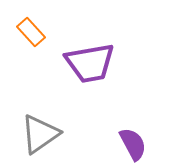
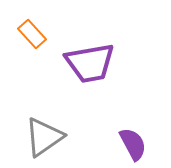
orange rectangle: moved 1 px right, 2 px down
gray triangle: moved 4 px right, 3 px down
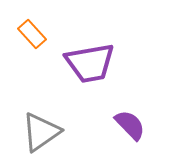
gray triangle: moved 3 px left, 5 px up
purple semicircle: moved 3 px left, 19 px up; rotated 16 degrees counterclockwise
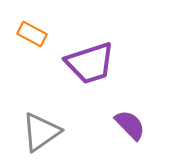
orange rectangle: rotated 20 degrees counterclockwise
purple trapezoid: rotated 8 degrees counterclockwise
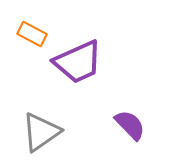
purple trapezoid: moved 12 px left, 1 px up; rotated 6 degrees counterclockwise
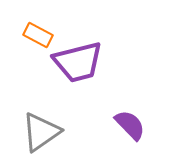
orange rectangle: moved 6 px right, 1 px down
purple trapezoid: rotated 10 degrees clockwise
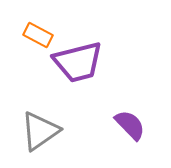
gray triangle: moved 1 px left, 1 px up
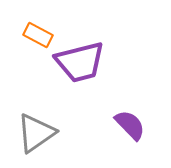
purple trapezoid: moved 2 px right
gray triangle: moved 4 px left, 2 px down
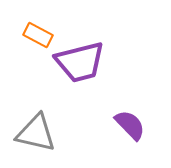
gray triangle: rotated 48 degrees clockwise
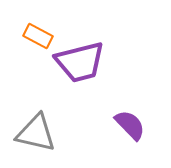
orange rectangle: moved 1 px down
